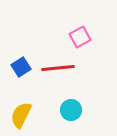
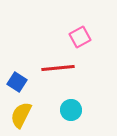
blue square: moved 4 px left, 15 px down; rotated 24 degrees counterclockwise
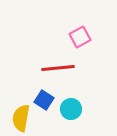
blue square: moved 27 px right, 18 px down
cyan circle: moved 1 px up
yellow semicircle: moved 3 px down; rotated 16 degrees counterclockwise
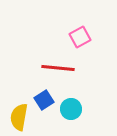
red line: rotated 12 degrees clockwise
blue square: rotated 24 degrees clockwise
yellow semicircle: moved 2 px left, 1 px up
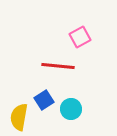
red line: moved 2 px up
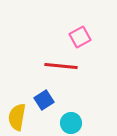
red line: moved 3 px right
cyan circle: moved 14 px down
yellow semicircle: moved 2 px left
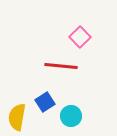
pink square: rotated 15 degrees counterclockwise
blue square: moved 1 px right, 2 px down
cyan circle: moved 7 px up
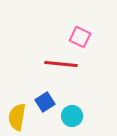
pink square: rotated 20 degrees counterclockwise
red line: moved 2 px up
cyan circle: moved 1 px right
